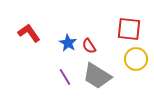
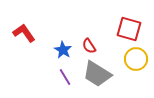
red square: rotated 10 degrees clockwise
red L-shape: moved 5 px left
blue star: moved 5 px left, 7 px down
gray trapezoid: moved 2 px up
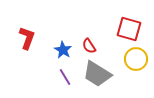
red L-shape: moved 3 px right, 5 px down; rotated 55 degrees clockwise
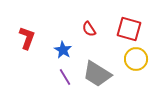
red semicircle: moved 17 px up
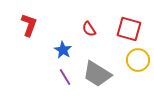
red L-shape: moved 2 px right, 13 px up
yellow circle: moved 2 px right, 1 px down
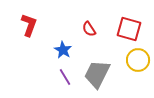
gray trapezoid: rotated 84 degrees clockwise
